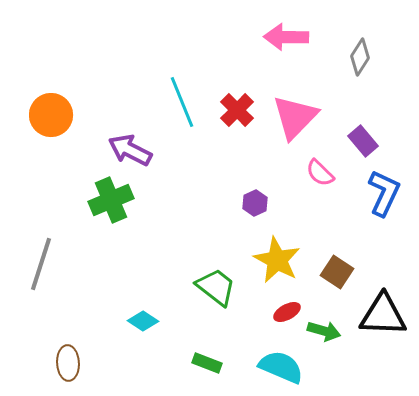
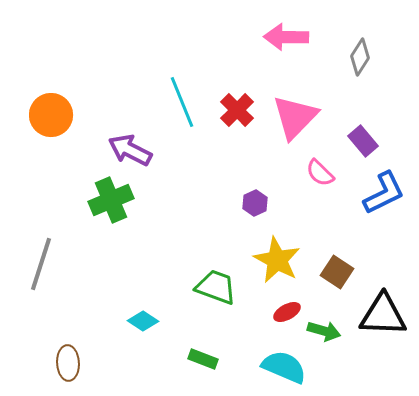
blue L-shape: rotated 39 degrees clockwise
green trapezoid: rotated 18 degrees counterclockwise
green rectangle: moved 4 px left, 4 px up
cyan semicircle: moved 3 px right
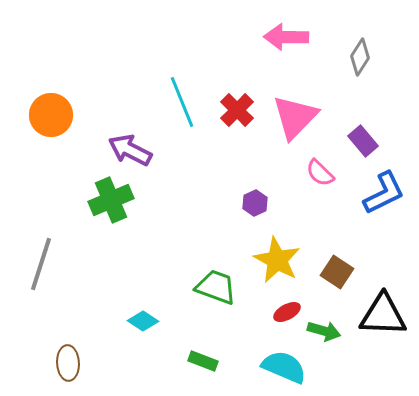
green rectangle: moved 2 px down
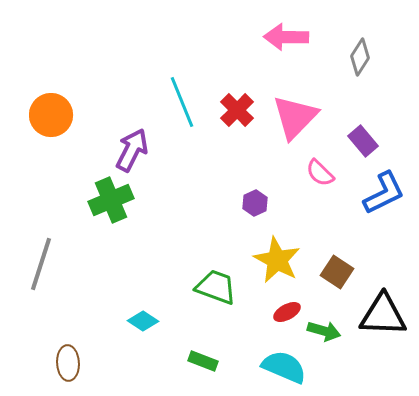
purple arrow: moved 2 px right; rotated 90 degrees clockwise
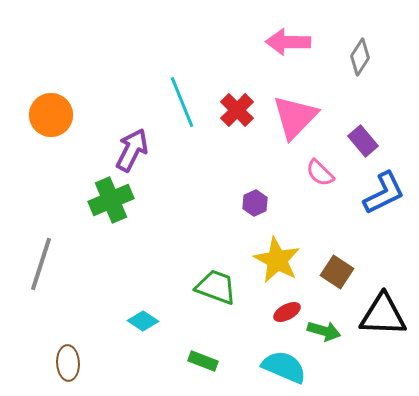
pink arrow: moved 2 px right, 5 px down
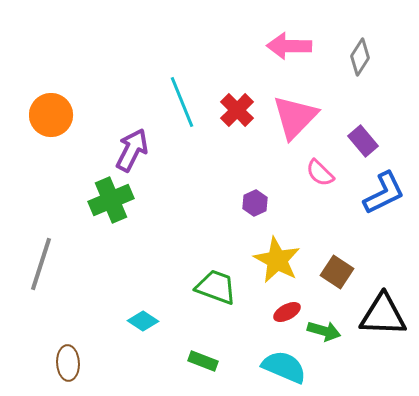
pink arrow: moved 1 px right, 4 px down
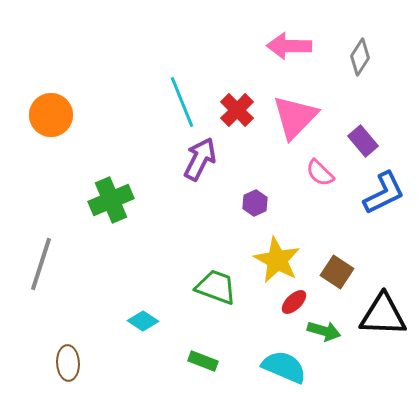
purple arrow: moved 68 px right, 9 px down
red ellipse: moved 7 px right, 10 px up; rotated 16 degrees counterclockwise
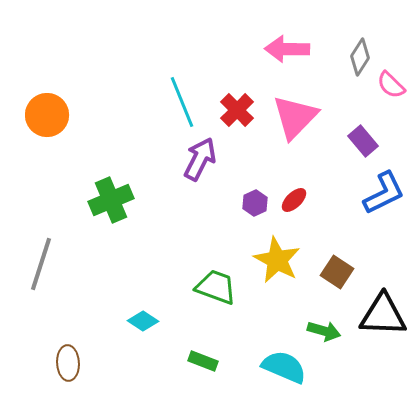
pink arrow: moved 2 px left, 3 px down
orange circle: moved 4 px left
pink semicircle: moved 71 px right, 88 px up
red ellipse: moved 102 px up
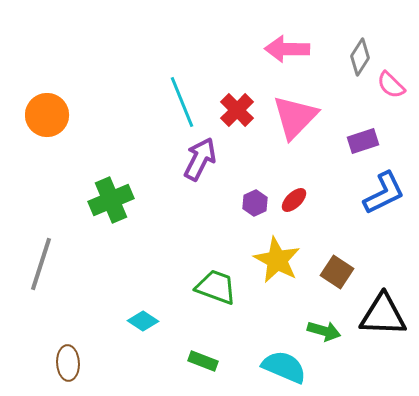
purple rectangle: rotated 68 degrees counterclockwise
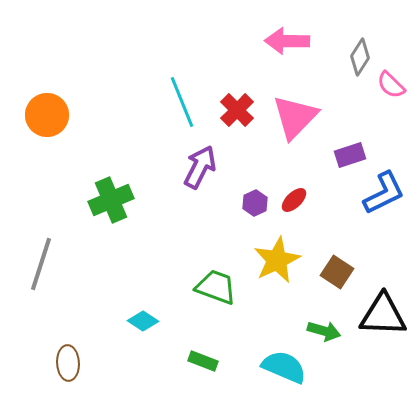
pink arrow: moved 8 px up
purple rectangle: moved 13 px left, 14 px down
purple arrow: moved 8 px down
yellow star: rotated 18 degrees clockwise
